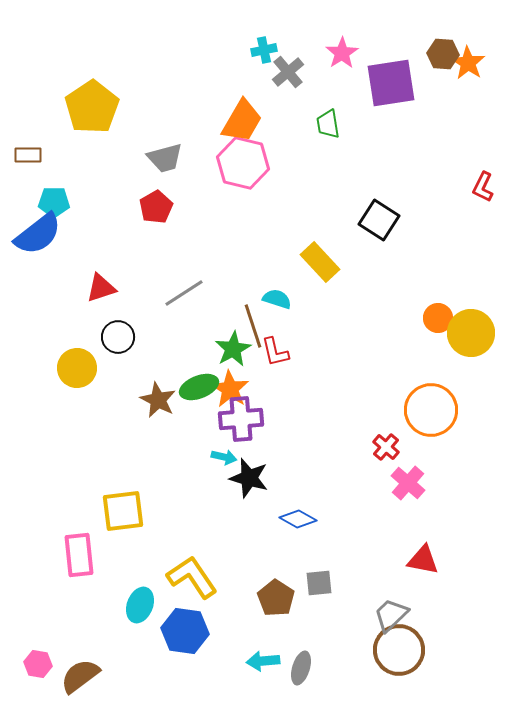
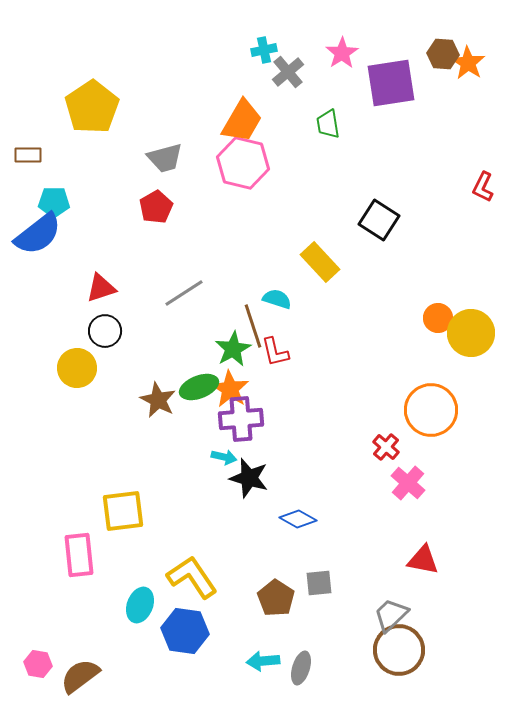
black circle at (118, 337): moved 13 px left, 6 px up
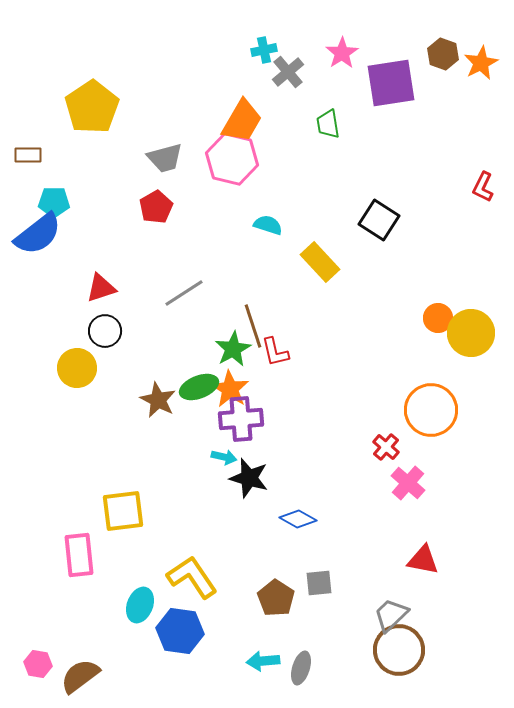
brown hexagon at (443, 54): rotated 16 degrees clockwise
orange star at (468, 63): moved 13 px right; rotated 12 degrees clockwise
pink hexagon at (243, 163): moved 11 px left, 4 px up
cyan semicircle at (277, 299): moved 9 px left, 74 px up
blue hexagon at (185, 631): moved 5 px left
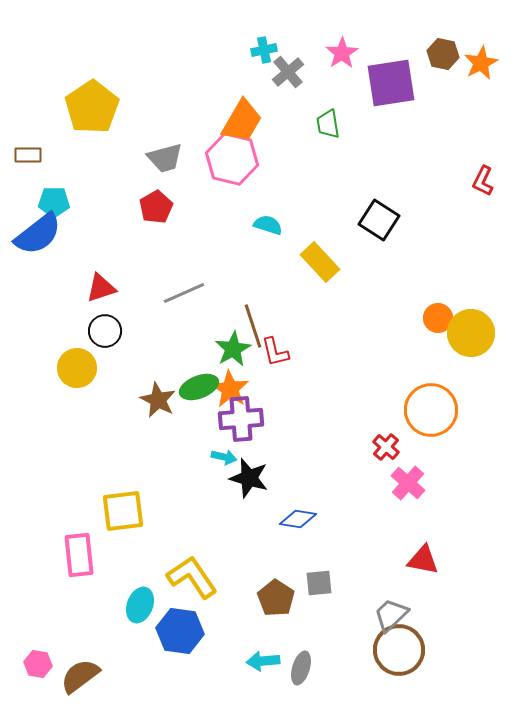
brown hexagon at (443, 54): rotated 8 degrees counterclockwise
red L-shape at (483, 187): moved 6 px up
gray line at (184, 293): rotated 9 degrees clockwise
blue diamond at (298, 519): rotated 21 degrees counterclockwise
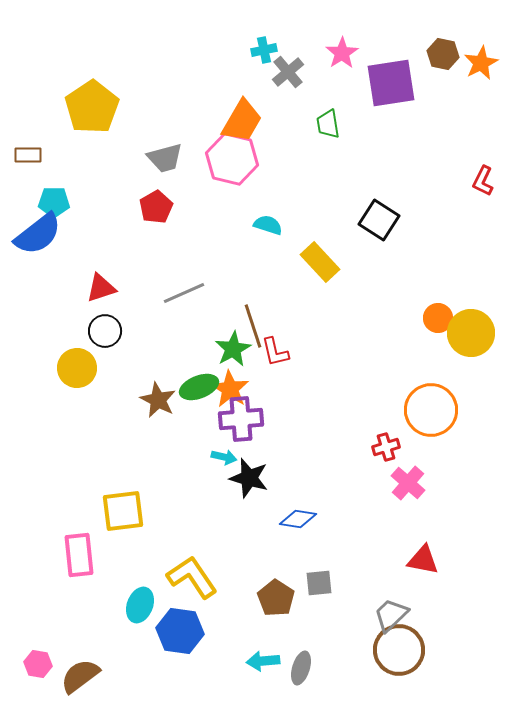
red cross at (386, 447): rotated 32 degrees clockwise
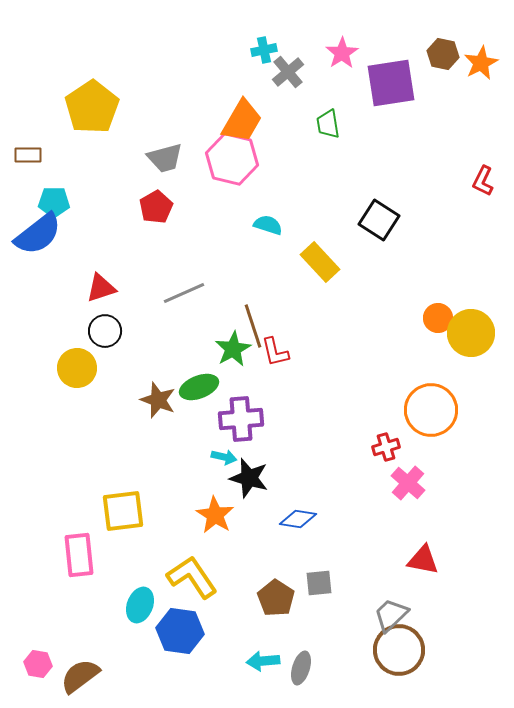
orange star at (230, 389): moved 15 px left, 126 px down
brown star at (158, 400): rotated 6 degrees counterclockwise
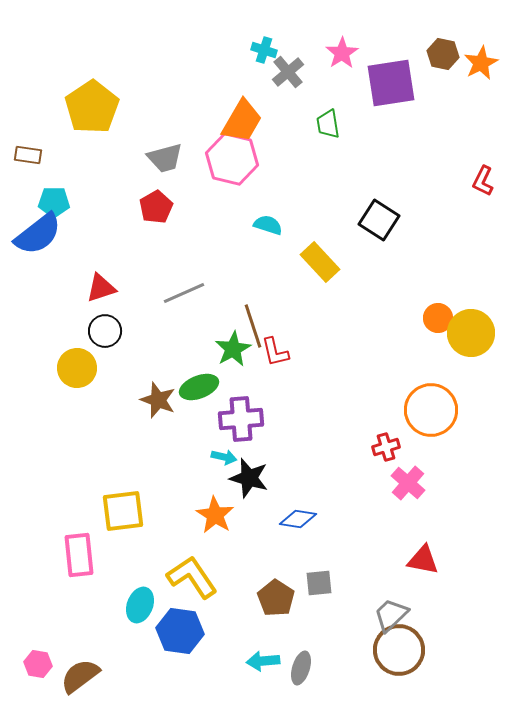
cyan cross at (264, 50): rotated 30 degrees clockwise
brown rectangle at (28, 155): rotated 8 degrees clockwise
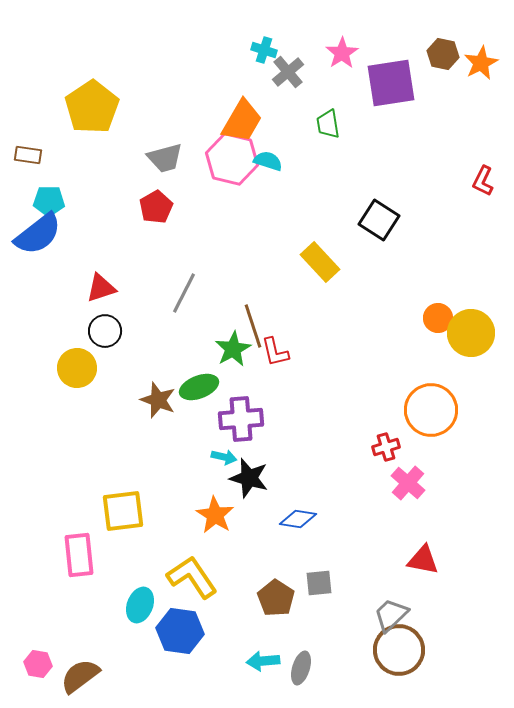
cyan pentagon at (54, 202): moved 5 px left, 1 px up
cyan semicircle at (268, 225): moved 64 px up
gray line at (184, 293): rotated 39 degrees counterclockwise
